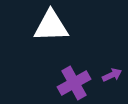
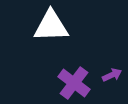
purple cross: rotated 24 degrees counterclockwise
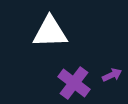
white triangle: moved 1 px left, 6 px down
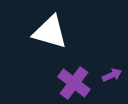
white triangle: rotated 18 degrees clockwise
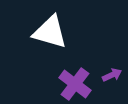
purple cross: moved 1 px right, 1 px down
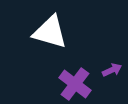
purple arrow: moved 5 px up
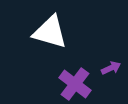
purple arrow: moved 1 px left, 2 px up
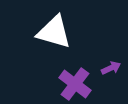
white triangle: moved 4 px right
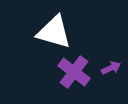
purple cross: moved 1 px left, 12 px up
